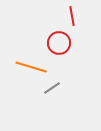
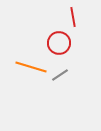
red line: moved 1 px right, 1 px down
gray line: moved 8 px right, 13 px up
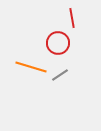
red line: moved 1 px left, 1 px down
red circle: moved 1 px left
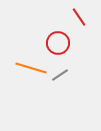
red line: moved 7 px right, 1 px up; rotated 24 degrees counterclockwise
orange line: moved 1 px down
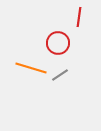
red line: rotated 42 degrees clockwise
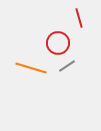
red line: moved 1 px down; rotated 24 degrees counterclockwise
gray line: moved 7 px right, 9 px up
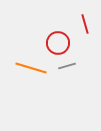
red line: moved 6 px right, 6 px down
gray line: rotated 18 degrees clockwise
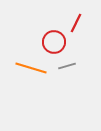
red line: moved 9 px left, 1 px up; rotated 42 degrees clockwise
red circle: moved 4 px left, 1 px up
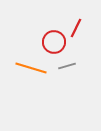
red line: moved 5 px down
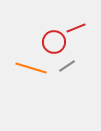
red line: rotated 42 degrees clockwise
gray line: rotated 18 degrees counterclockwise
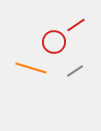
red line: moved 3 px up; rotated 12 degrees counterclockwise
gray line: moved 8 px right, 5 px down
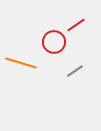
orange line: moved 10 px left, 5 px up
